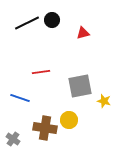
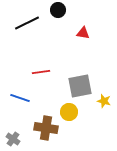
black circle: moved 6 px right, 10 px up
red triangle: rotated 24 degrees clockwise
yellow circle: moved 8 px up
brown cross: moved 1 px right
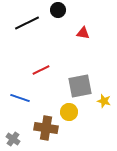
red line: moved 2 px up; rotated 18 degrees counterclockwise
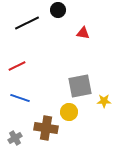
red line: moved 24 px left, 4 px up
yellow star: rotated 16 degrees counterclockwise
gray cross: moved 2 px right, 1 px up; rotated 24 degrees clockwise
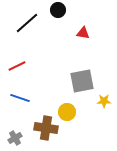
black line: rotated 15 degrees counterclockwise
gray square: moved 2 px right, 5 px up
yellow circle: moved 2 px left
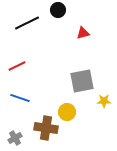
black line: rotated 15 degrees clockwise
red triangle: rotated 24 degrees counterclockwise
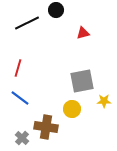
black circle: moved 2 px left
red line: moved 1 px right, 2 px down; rotated 48 degrees counterclockwise
blue line: rotated 18 degrees clockwise
yellow circle: moved 5 px right, 3 px up
brown cross: moved 1 px up
gray cross: moved 7 px right; rotated 16 degrees counterclockwise
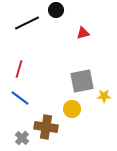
red line: moved 1 px right, 1 px down
yellow star: moved 5 px up
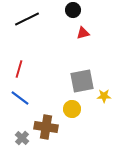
black circle: moved 17 px right
black line: moved 4 px up
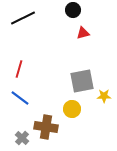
black line: moved 4 px left, 1 px up
